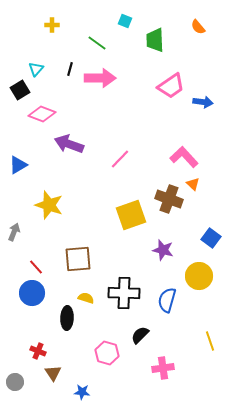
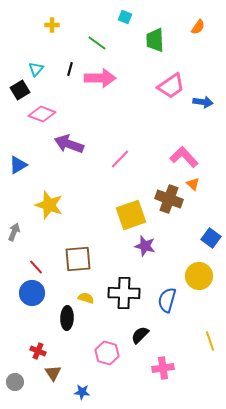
cyan square: moved 4 px up
orange semicircle: rotated 105 degrees counterclockwise
purple star: moved 18 px left, 4 px up
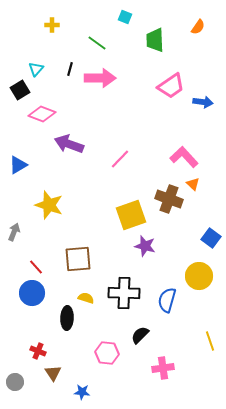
pink hexagon: rotated 10 degrees counterclockwise
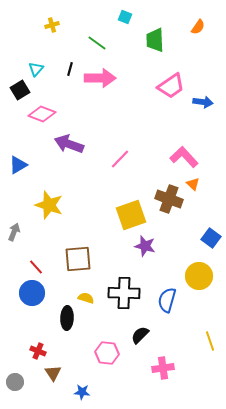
yellow cross: rotated 16 degrees counterclockwise
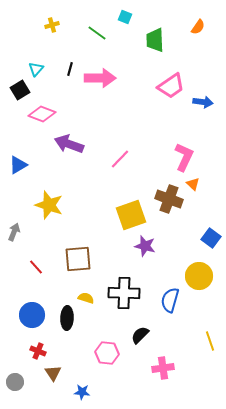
green line: moved 10 px up
pink L-shape: rotated 68 degrees clockwise
blue circle: moved 22 px down
blue semicircle: moved 3 px right
